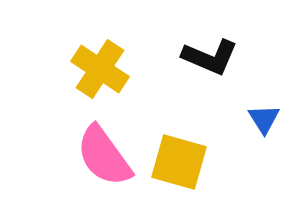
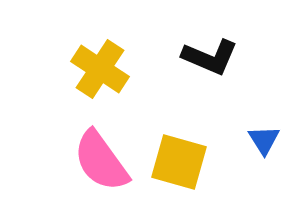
blue triangle: moved 21 px down
pink semicircle: moved 3 px left, 5 px down
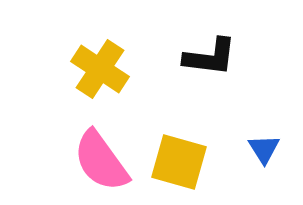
black L-shape: rotated 16 degrees counterclockwise
blue triangle: moved 9 px down
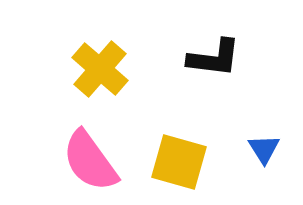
black L-shape: moved 4 px right, 1 px down
yellow cross: rotated 8 degrees clockwise
pink semicircle: moved 11 px left
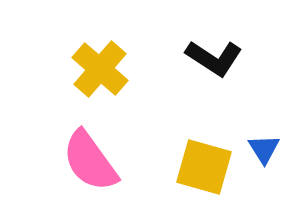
black L-shape: rotated 26 degrees clockwise
yellow square: moved 25 px right, 5 px down
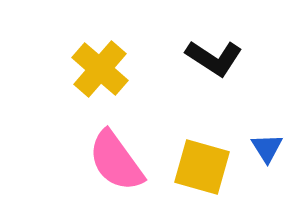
blue triangle: moved 3 px right, 1 px up
pink semicircle: moved 26 px right
yellow square: moved 2 px left
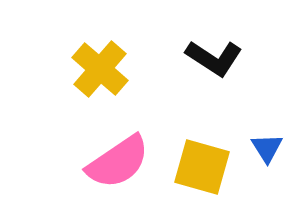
pink semicircle: moved 2 px right, 1 px down; rotated 88 degrees counterclockwise
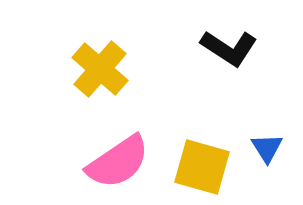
black L-shape: moved 15 px right, 10 px up
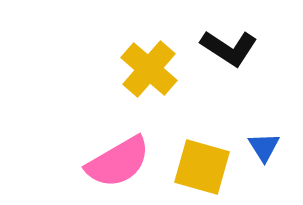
yellow cross: moved 49 px right
blue triangle: moved 3 px left, 1 px up
pink semicircle: rotated 4 degrees clockwise
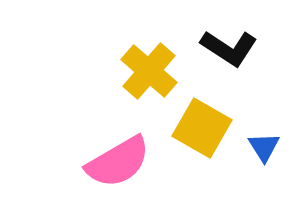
yellow cross: moved 2 px down
yellow square: moved 39 px up; rotated 14 degrees clockwise
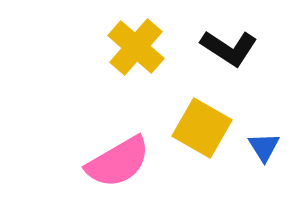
yellow cross: moved 13 px left, 24 px up
